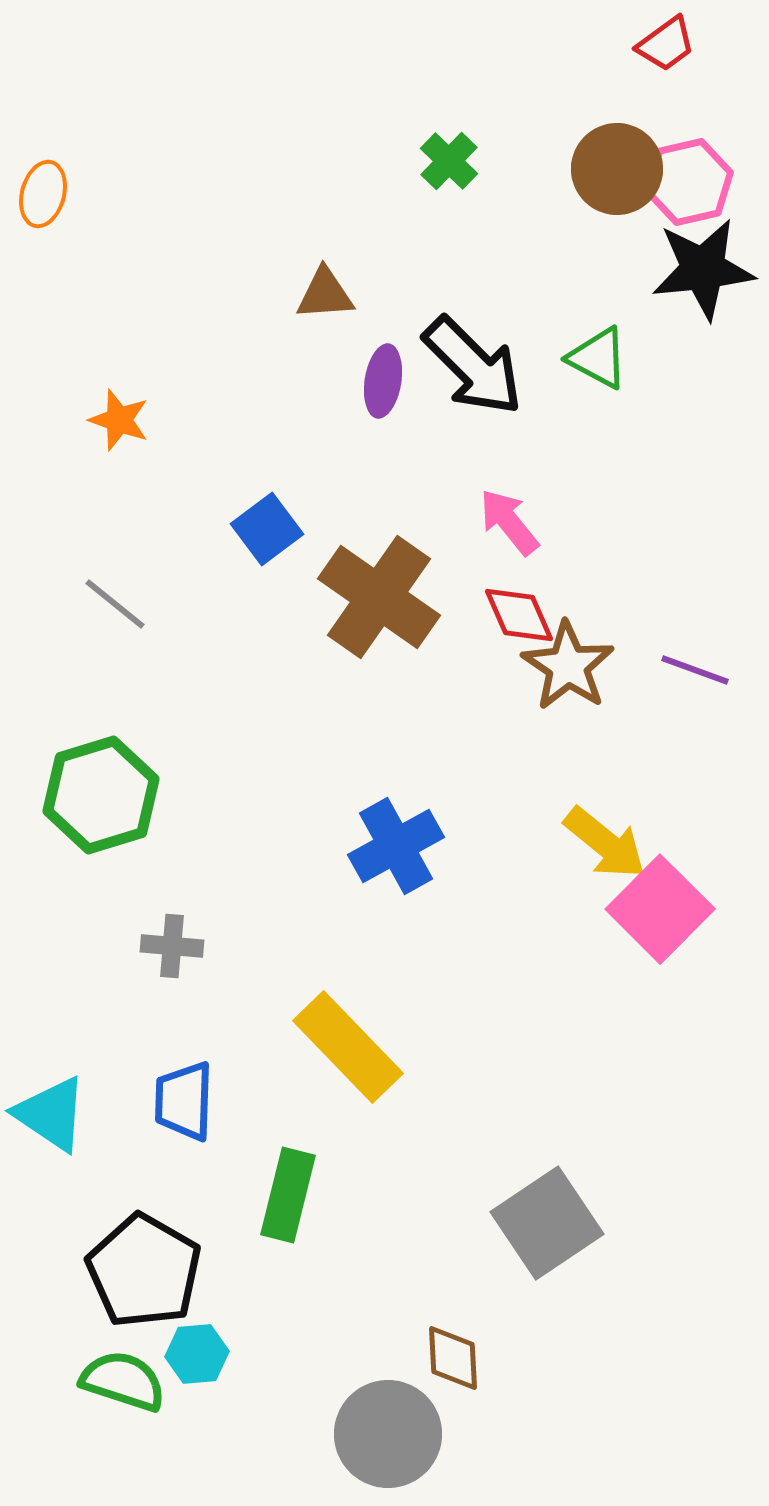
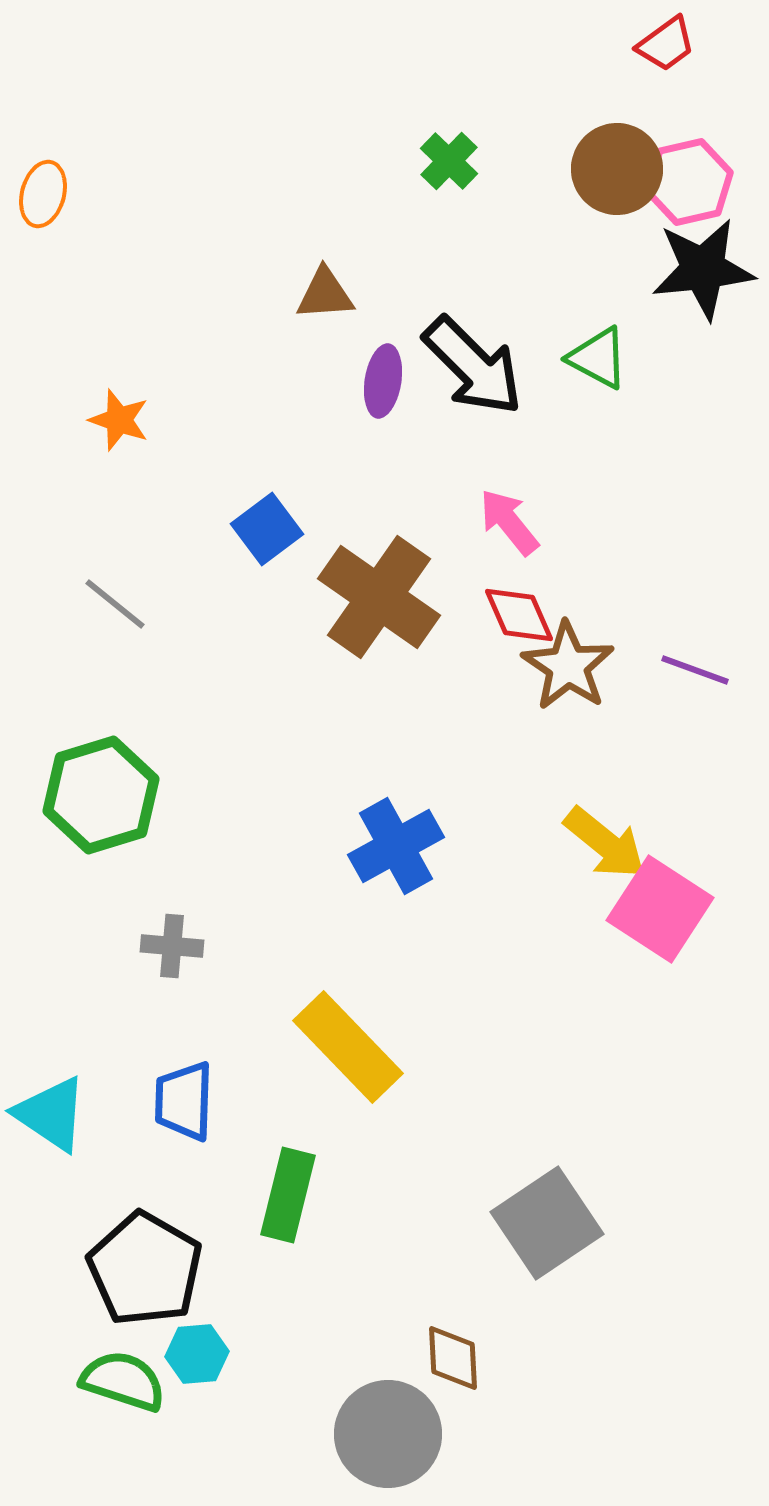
pink square: rotated 12 degrees counterclockwise
black pentagon: moved 1 px right, 2 px up
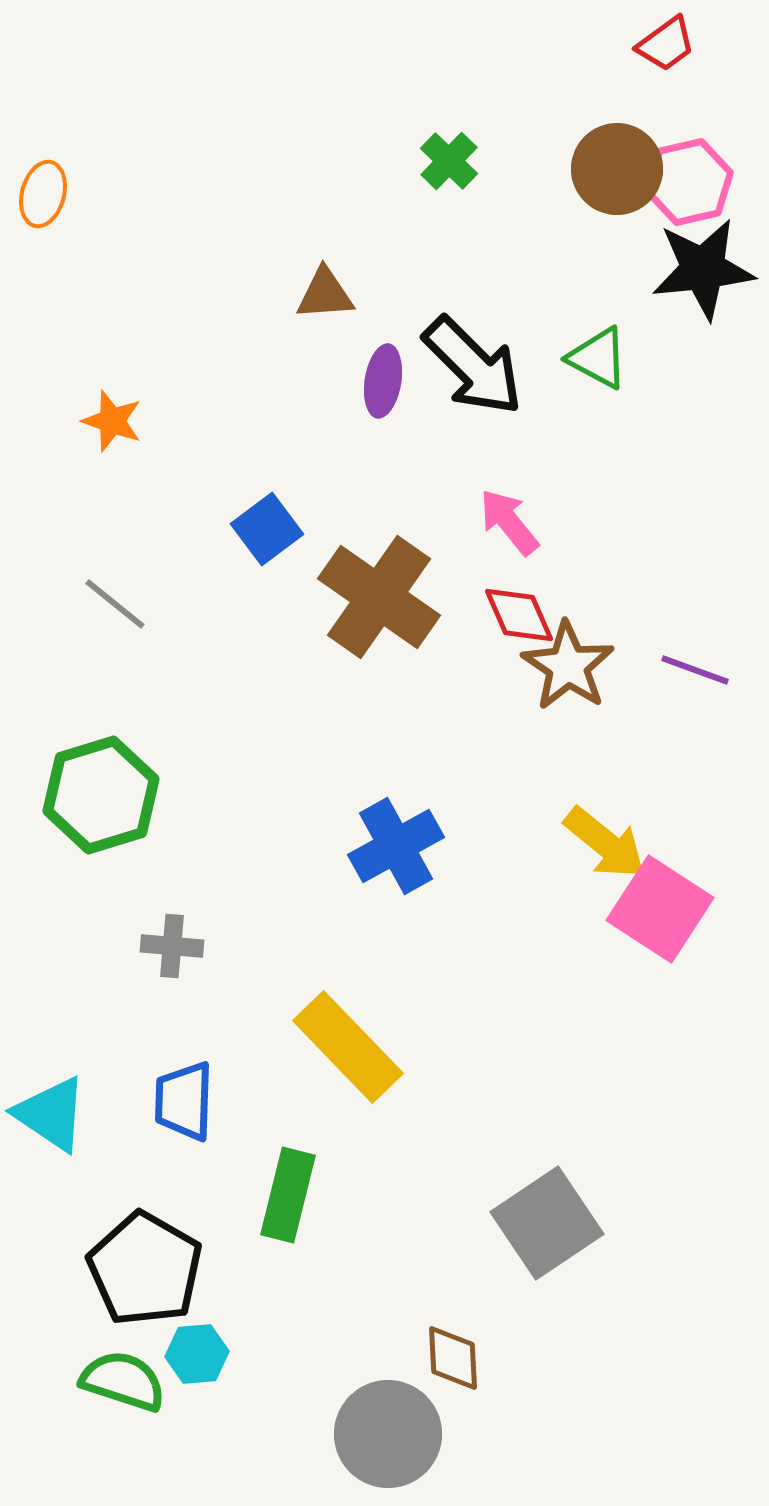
orange star: moved 7 px left, 1 px down
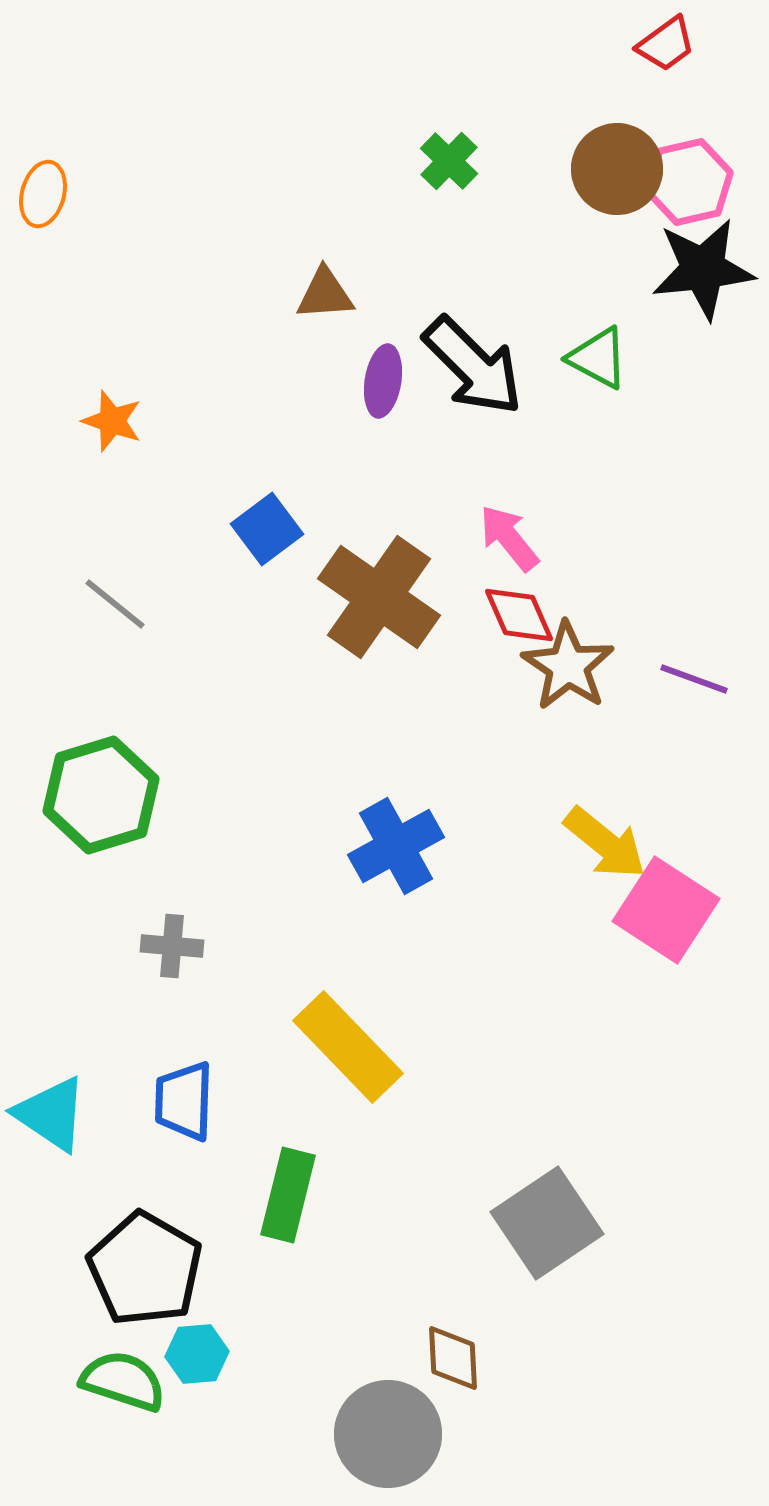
pink arrow: moved 16 px down
purple line: moved 1 px left, 9 px down
pink square: moved 6 px right, 1 px down
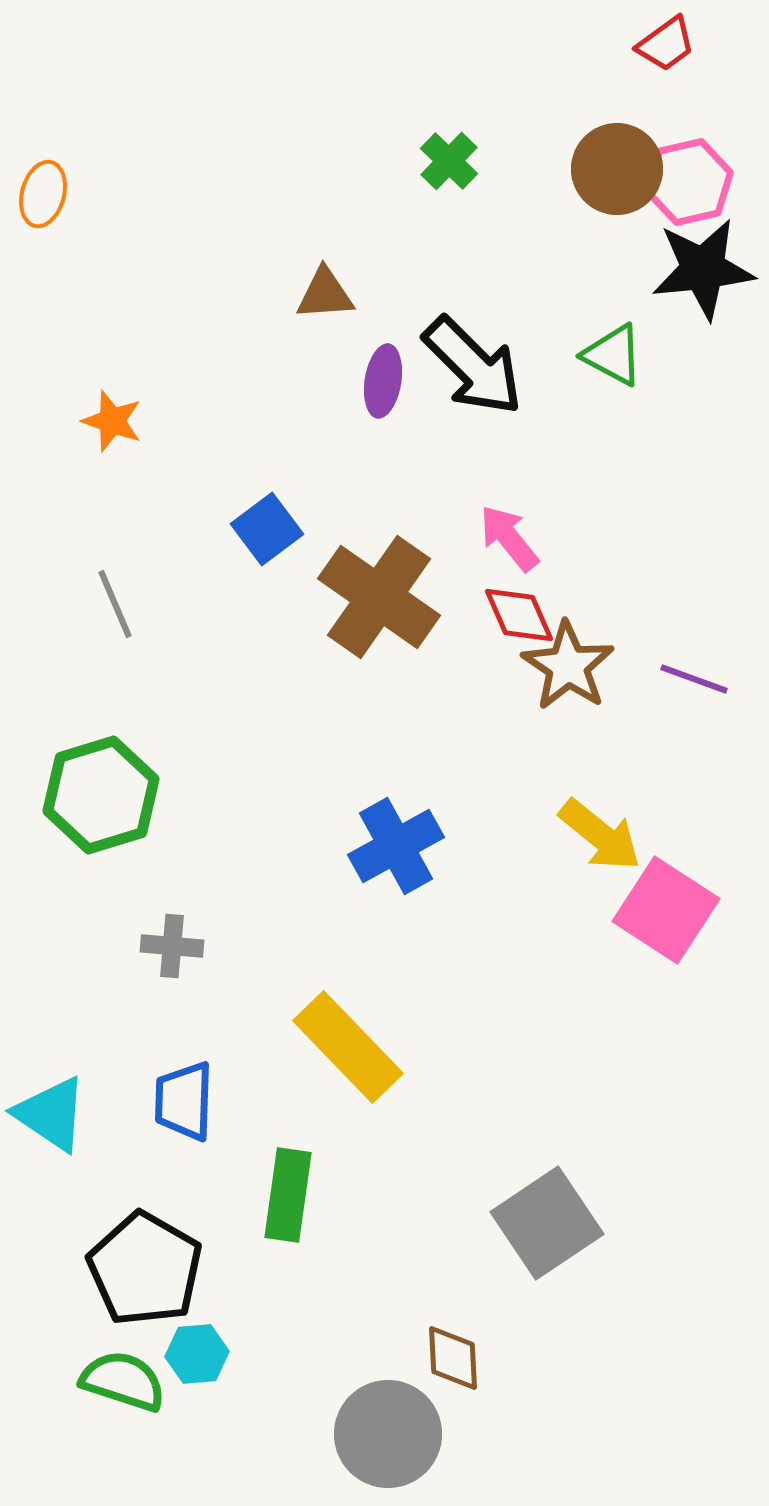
green triangle: moved 15 px right, 3 px up
gray line: rotated 28 degrees clockwise
yellow arrow: moved 5 px left, 8 px up
green rectangle: rotated 6 degrees counterclockwise
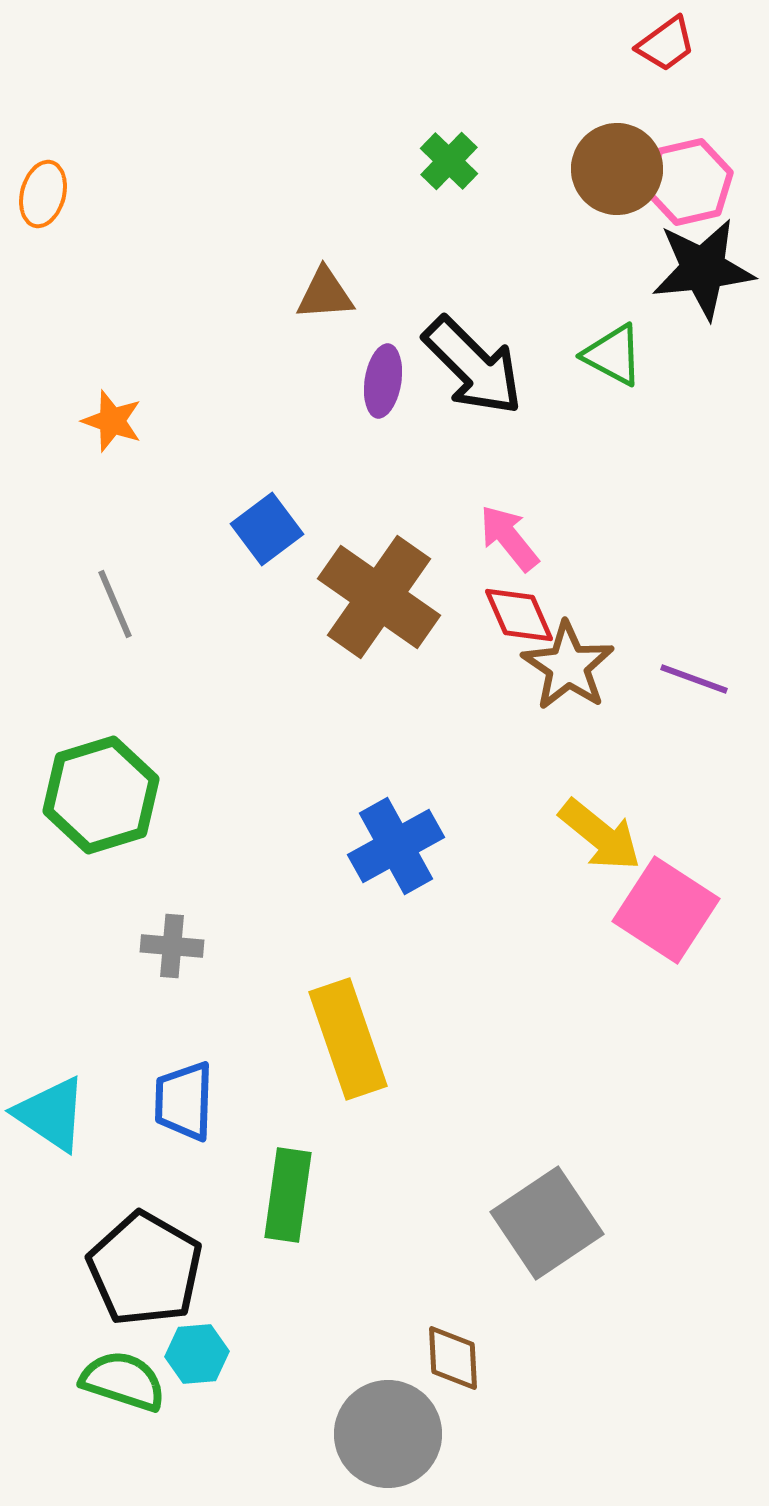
yellow rectangle: moved 8 px up; rotated 25 degrees clockwise
